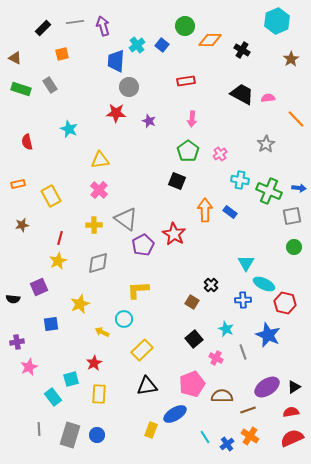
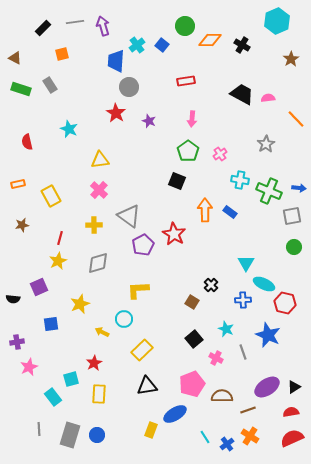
black cross at (242, 50): moved 5 px up
red star at (116, 113): rotated 30 degrees clockwise
gray triangle at (126, 219): moved 3 px right, 3 px up
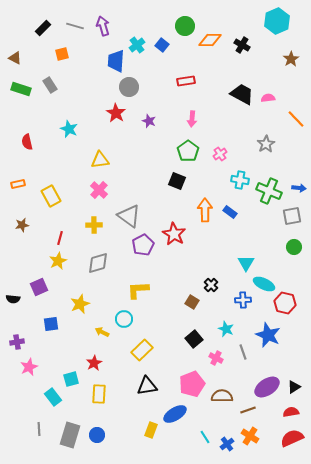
gray line at (75, 22): moved 4 px down; rotated 24 degrees clockwise
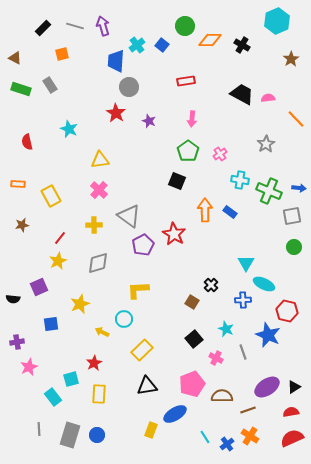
orange rectangle at (18, 184): rotated 16 degrees clockwise
red line at (60, 238): rotated 24 degrees clockwise
red hexagon at (285, 303): moved 2 px right, 8 px down
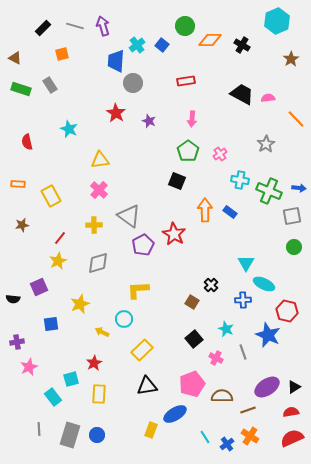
gray circle at (129, 87): moved 4 px right, 4 px up
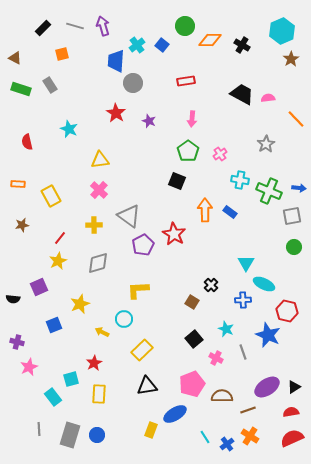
cyan hexagon at (277, 21): moved 5 px right, 10 px down
blue square at (51, 324): moved 3 px right, 1 px down; rotated 14 degrees counterclockwise
purple cross at (17, 342): rotated 24 degrees clockwise
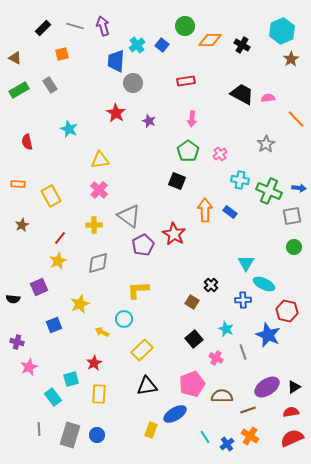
green rectangle at (21, 89): moved 2 px left, 1 px down; rotated 48 degrees counterclockwise
brown star at (22, 225): rotated 16 degrees counterclockwise
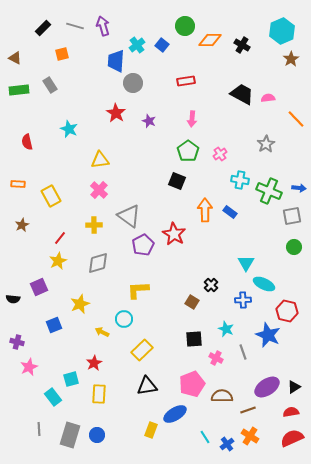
green rectangle at (19, 90): rotated 24 degrees clockwise
black square at (194, 339): rotated 36 degrees clockwise
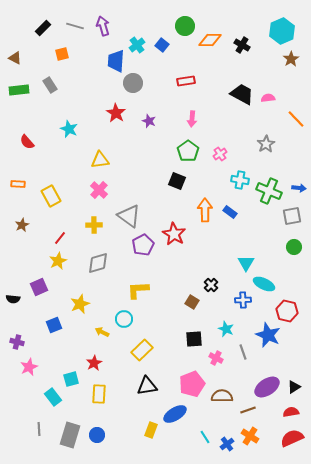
red semicircle at (27, 142): rotated 28 degrees counterclockwise
